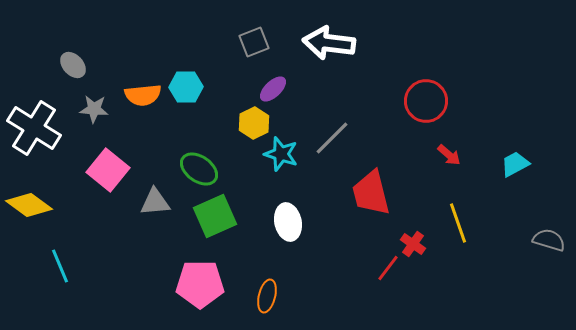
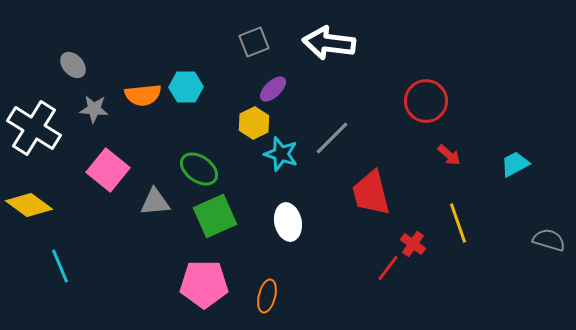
pink pentagon: moved 4 px right
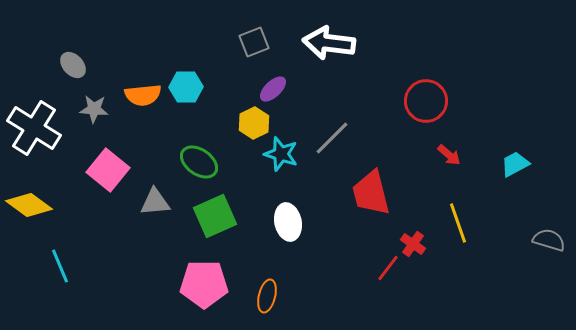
green ellipse: moved 7 px up
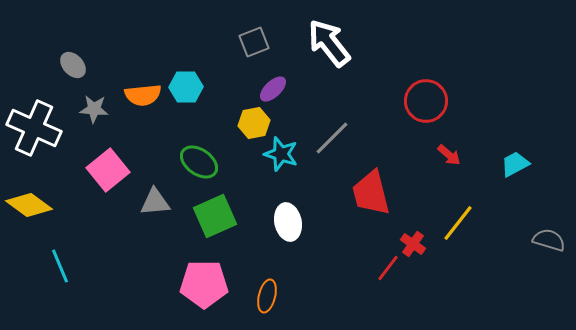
white arrow: rotated 45 degrees clockwise
yellow hexagon: rotated 16 degrees clockwise
white cross: rotated 8 degrees counterclockwise
pink square: rotated 12 degrees clockwise
yellow line: rotated 57 degrees clockwise
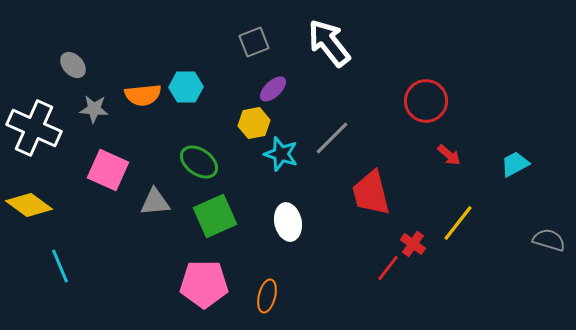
pink square: rotated 27 degrees counterclockwise
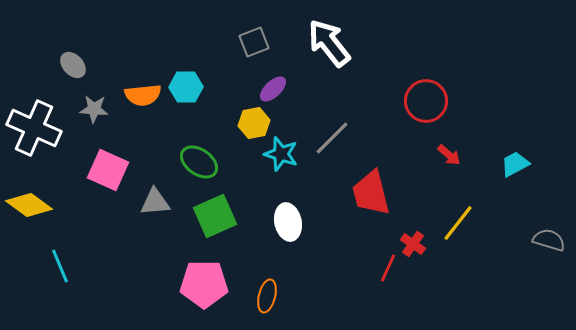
red line: rotated 12 degrees counterclockwise
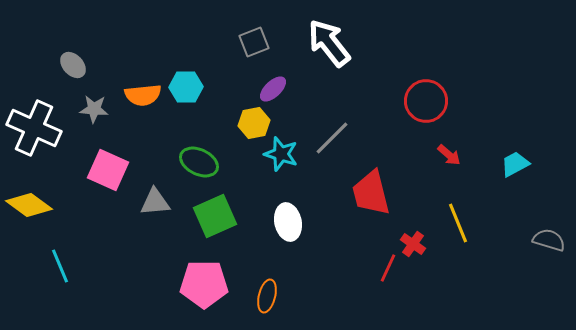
green ellipse: rotated 9 degrees counterclockwise
yellow line: rotated 60 degrees counterclockwise
